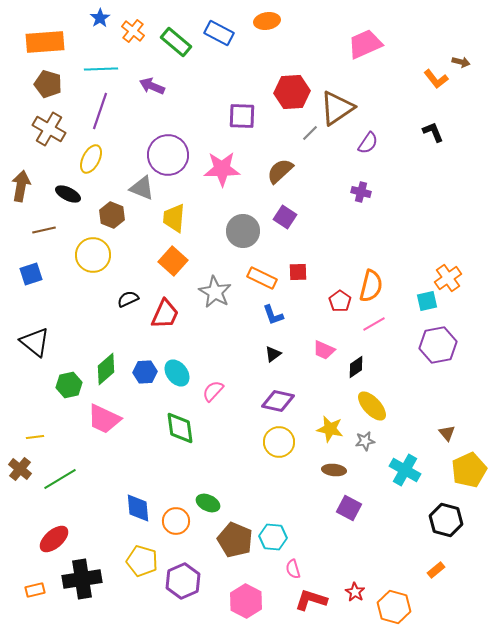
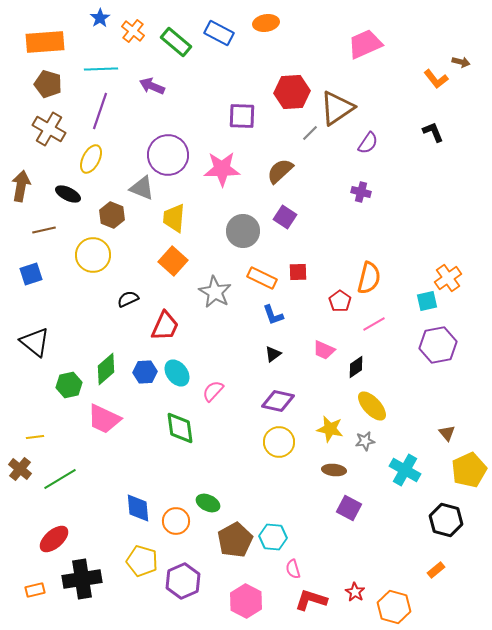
orange ellipse at (267, 21): moved 1 px left, 2 px down
orange semicircle at (371, 286): moved 2 px left, 8 px up
red trapezoid at (165, 314): moved 12 px down
brown pentagon at (235, 540): rotated 20 degrees clockwise
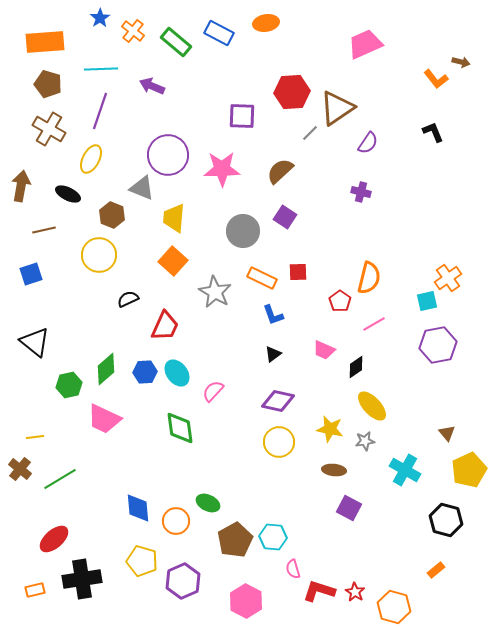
yellow circle at (93, 255): moved 6 px right
red L-shape at (311, 600): moved 8 px right, 9 px up
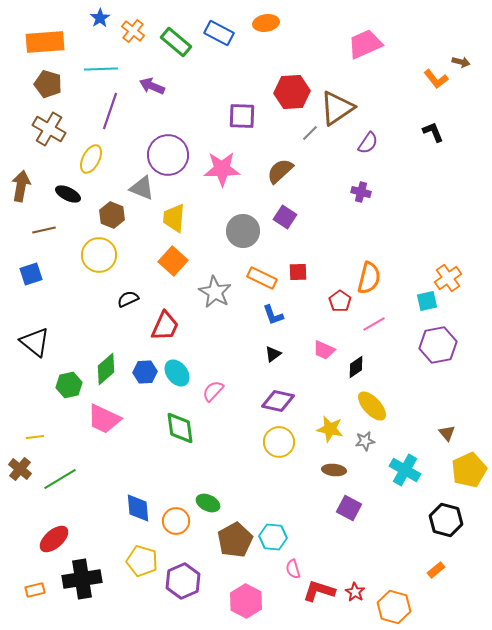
purple line at (100, 111): moved 10 px right
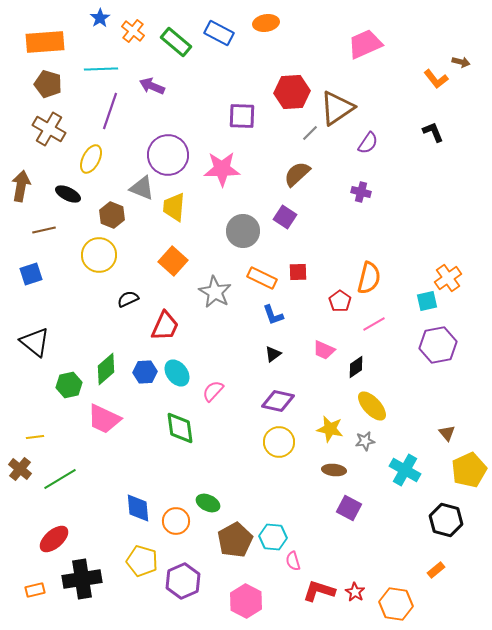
brown semicircle at (280, 171): moved 17 px right, 3 px down
yellow trapezoid at (174, 218): moved 11 px up
pink semicircle at (293, 569): moved 8 px up
orange hexagon at (394, 607): moved 2 px right, 3 px up; rotated 8 degrees counterclockwise
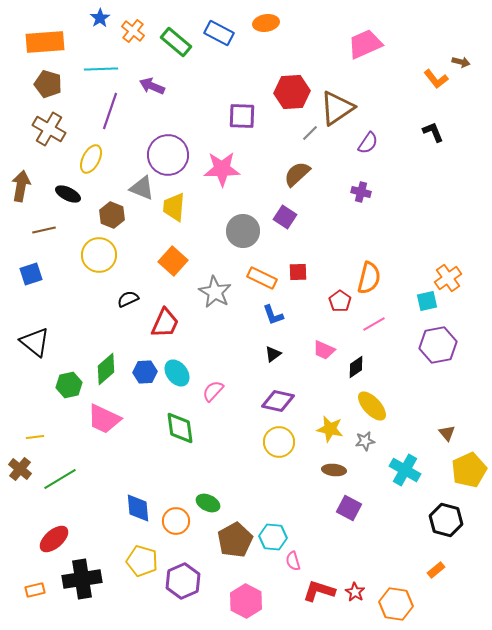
red trapezoid at (165, 326): moved 3 px up
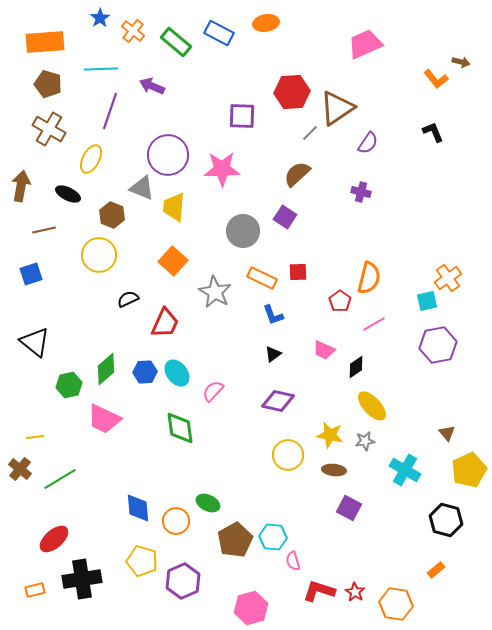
yellow star at (330, 429): moved 6 px down
yellow circle at (279, 442): moved 9 px right, 13 px down
pink hexagon at (246, 601): moved 5 px right, 7 px down; rotated 16 degrees clockwise
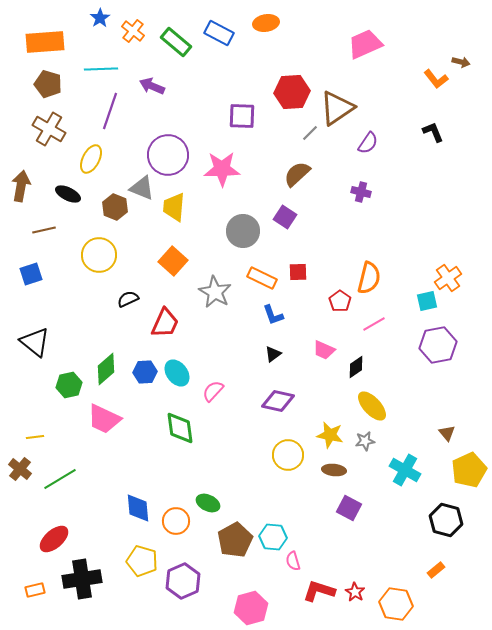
brown hexagon at (112, 215): moved 3 px right, 8 px up
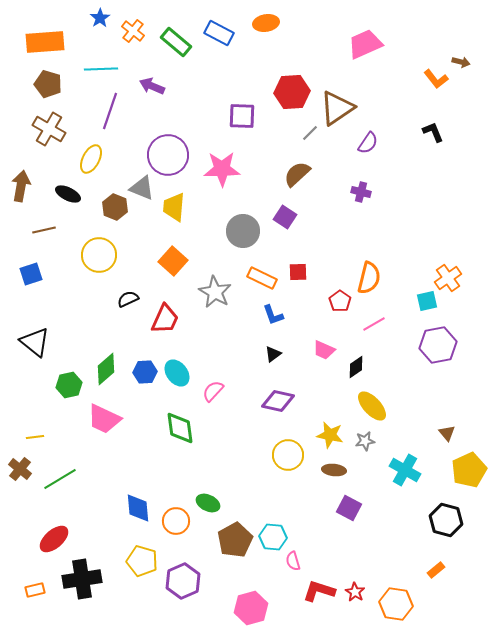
red trapezoid at (165, 323): moved 4 px up
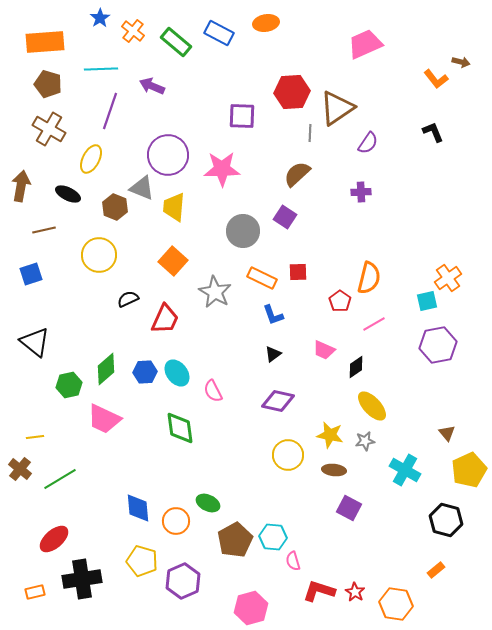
gray line at (310, 133): rotated 42 degrees counterclockwise
purple cross at (361, 192): rotated 18 degrees counterclockwise
pink semicircle at (213, 391): rotated 70 degrees counterclockwise
orange rectangle at (35, 590): moved 2 px down
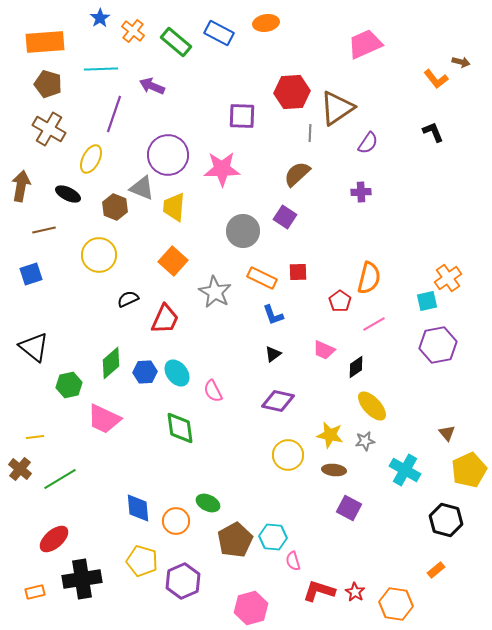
purple line at (110, 111): moved 4 px right, 3 px down
black triangle at (35, 342): moved 1 px left, 5 px down
green diamond at (106, 369): moved 5 px right, 6 px up
